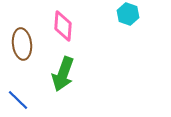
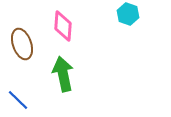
brown ellipse: rotated 12 degrees counterclockwise
green arrow: rotated 148 degrees clockwise
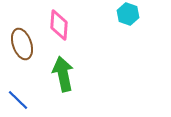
pink diamond: moved 4 px left, 1 px up
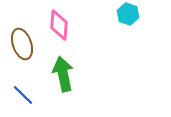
blue line: moved 5 px right, 5 px up
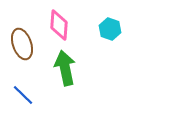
cyan hexagon: moved 18 px left, 15 px down
green arrow: moved 2 px right, 6 px up
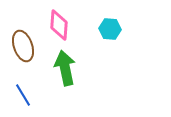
cyan hexagon: rotated 15 degrees counterclockwise
brown ellipse: moved 1 px right, 2 px down
blue line: rotated 15 degrees clockwise
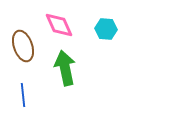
pink diamond: rotated 28 degrees counterclockwise
cyan hexagon: moved 4 px left
blue line: rotated 25 degrees clockwise
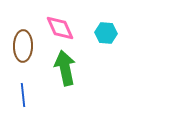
pink diamond: moved 1 px right, 3 px down
cyan hexagon: moved 4 px down
brown ellipse: rotated 20 degrees clockwise
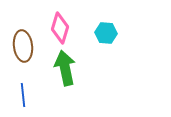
pink diamond: rotated 40 degrees clockwise
brown ellipse: rotated 8 degrees counterclockwise
